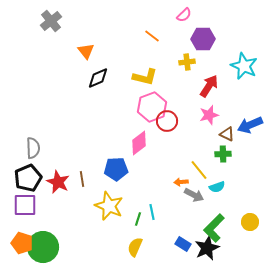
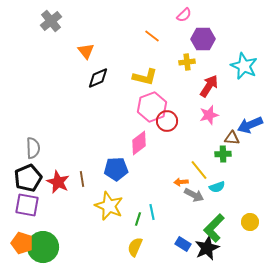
brown triangle: moved 5 px right, 4 px down; rotated 21 degrees counterclockwise
purple square: moved 2 px right; rotated 10 degrees clockwise
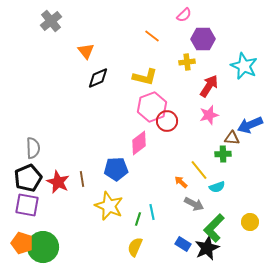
orange arrow: rotated 48 degrees clockwise
gray arrow: moved 9 px down
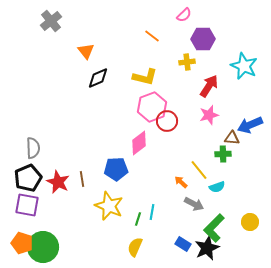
cyan line: rotated 21 degrees clockwise
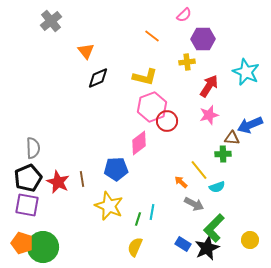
cyan star: moved 2 px right, 6 px down
yellow circle: moved 18 px down
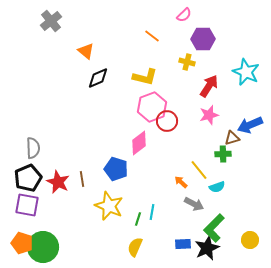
orange triangle: rotated 12 degrees counterclockwise
yellow cross: rotated 21 degrees clockwise
brown triangle: rotated 21 degrees counterclockwise
blue pentagon: rotated 20 degrees clockwise
blue rectangle: rotated 35 degrees counterclockwise
